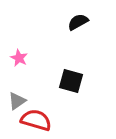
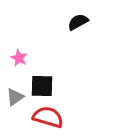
black square: moved 29 px left, 5 px down; rotated 15 degrees counterclockwise
gray triangle: moved 2 px left, 4 px up
red semicircle: moved 12 px right, 3 px up
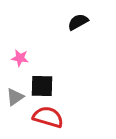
pink star: moved 1 px right; rotated 18 degrees counterclockwise
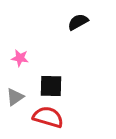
black square: moved 9 px right
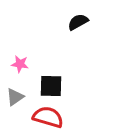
pink star: moved 6 px down
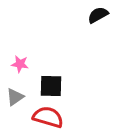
black semicircle: moved 20 px right, 7 px up
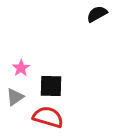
black semicircle: moved 1 px left, 1 px up
pink star: moved 1 px right, 4 px down; rotated 30 degrees clockwise
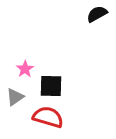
pink star: moved 4 px right, 1 px down
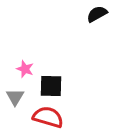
pink star: rotated 18 degrees counterclockwise
gray triangle: rotated 24 degrees counterclockwise
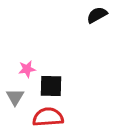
black semicircle: moved 1 px down
pink star: moved 2 px right; rotated 30 degrees counterclockwise
red semicircle: rotated 20 degrees counterclockwise
